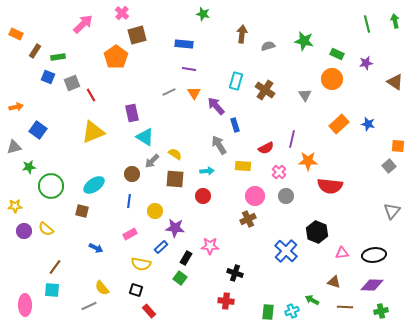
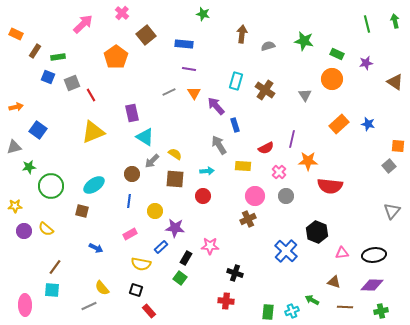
brown square at (137, 35): moved 9 px right; rotated 24 degrees counterclockwise
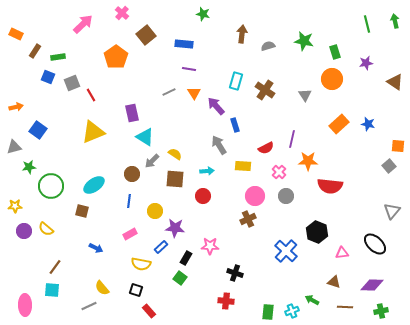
green rectangle at (337, 54): moved 2 px left, 2 px up; rotated 48 degrees clockwise
black ellipse at (374, 255): moved 1 px right, 11 px up; rotated 50 degrees clockwise
